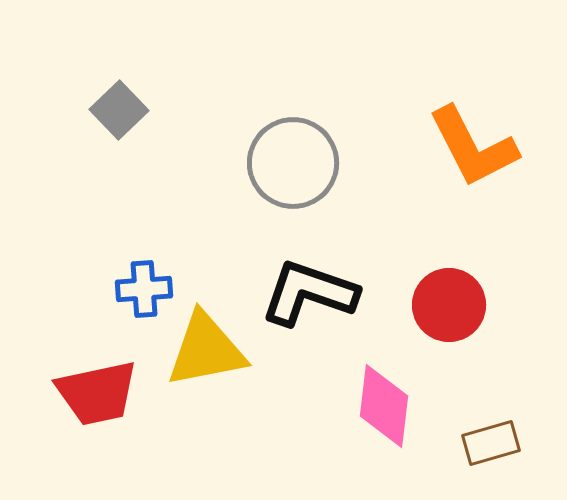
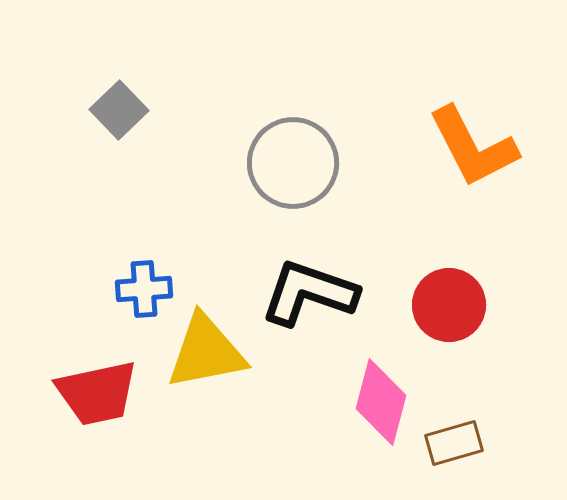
yellow triangle: moved 2 px down
pink diamond: moved 3 px left, 4 px up; rotated 8 degrees clockwise
brown rectangle: moved 37 px left
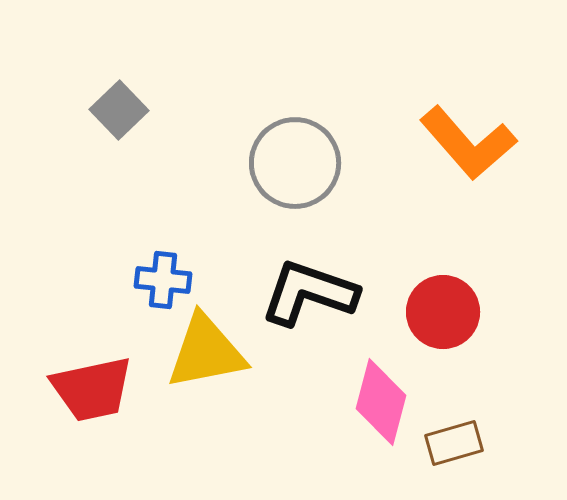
orange L-shape: moved 5 px left, 4 px up; rotated 14 degrees counterclockwise
gray circle: moved 2 px right
blue cross: moved 19 px right, 9 px up; rotated 10 degrees clockwise
red circle: moved 6 px left, 7 px down
red trapezoid: moved 5 px left, 4 px up
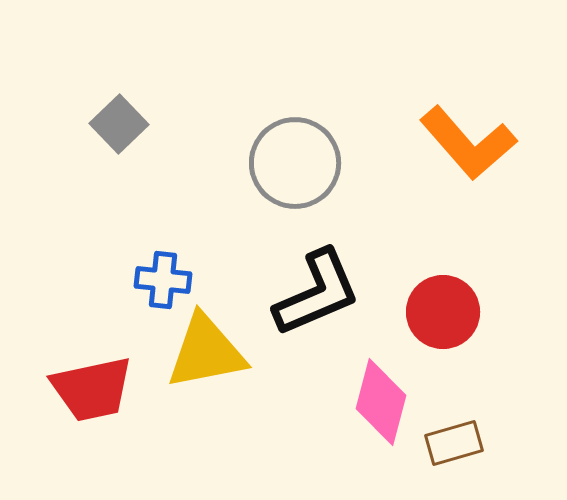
gray square: moved 14 px down
black L-shape: moved 8 px right; rotated 138 degrees clockwise
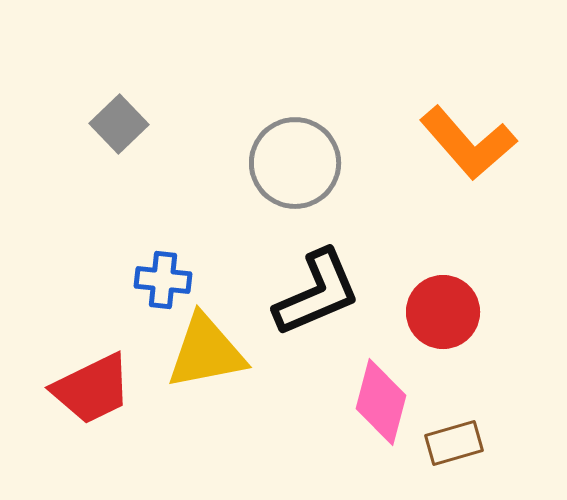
red trapezoid: rotated 14 degrees counterclockwise
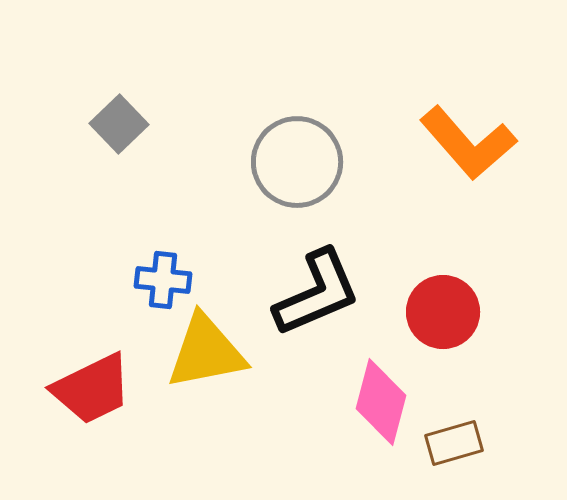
gray circle: moved 2 px right, 1 px up
